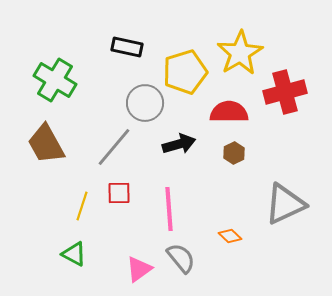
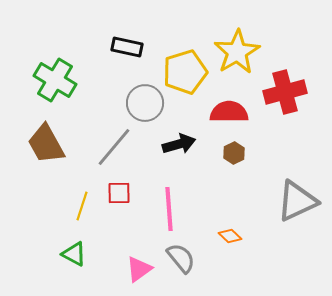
yellow star: moved 3 px left, 1 px up
gray triangle: moved 12 px right, 3 px up
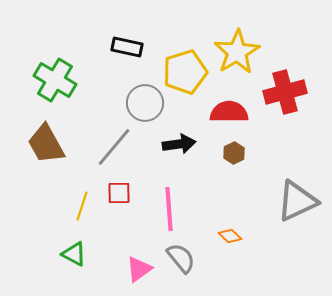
black arrow: rotated 8 degrees clockwise
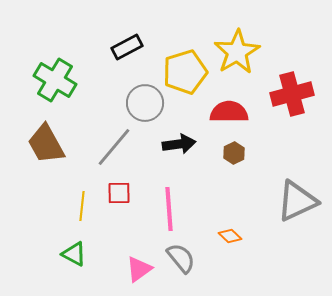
black rectangle: rotated 40 degrees counterclockwise
red cross: moved 7 px right, 2 px down
yellow line: rotated 12 degrees counterclockwise
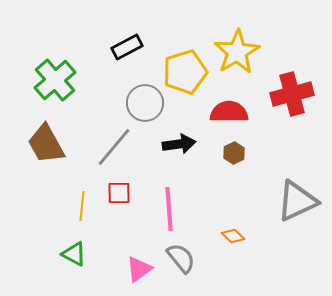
green cross: rotated 18 degrees clockwise
orange diamond: moved 3 px right
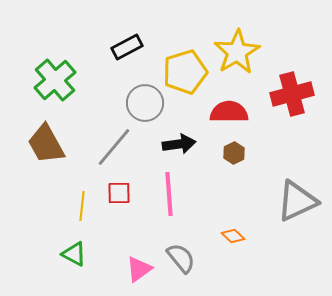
pink line: moved 15 px up
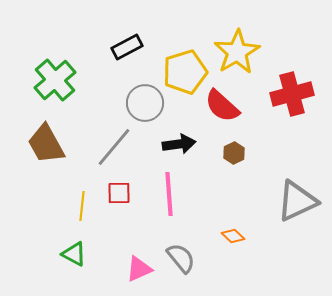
red semicircle: moved 7 px left, 6 px up; rotated 138 degrees counterclockwise
pink triangle: rotated 12 degrees clockwise
